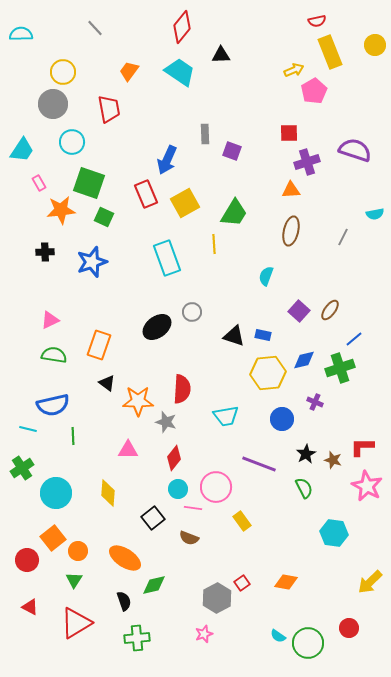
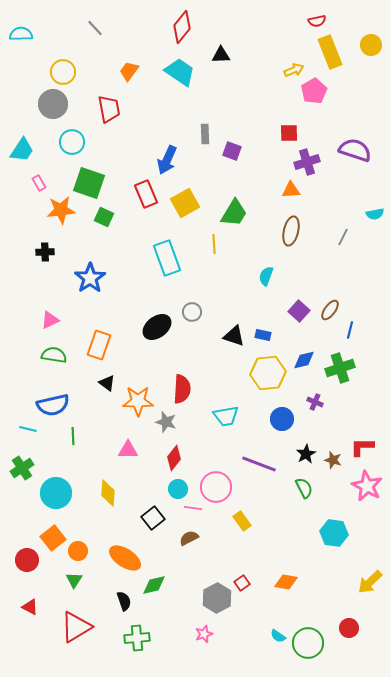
yellow circle at (375, 45): moved 4 px left
blue star at (92, 262): moved 2 px left, 16 px down; rotated 16 degrees counterclockwise
blue line at (354, 339): moved 4 px left, 9 px up; rotated 36 degrees counterclockwise
brown semicircle at (189, 538): rotated 132 degrees clockwise
red triangle at (76, 623): moved 4 px down
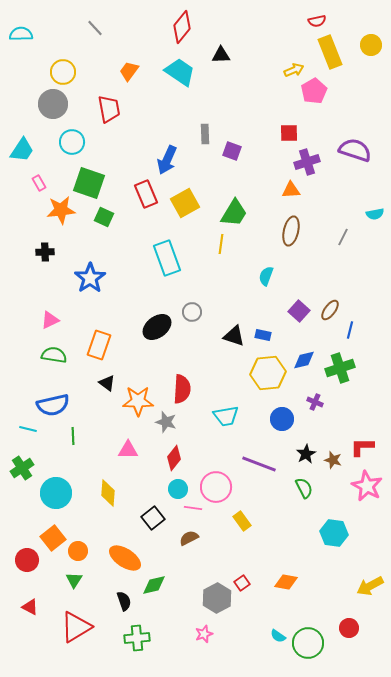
yellow line at (214, 244): moved 7 px right; rotated 12 degrees clockwise
yellow arrow at (370, 582): moved 4 px down; rotated 16 degrees clockwise
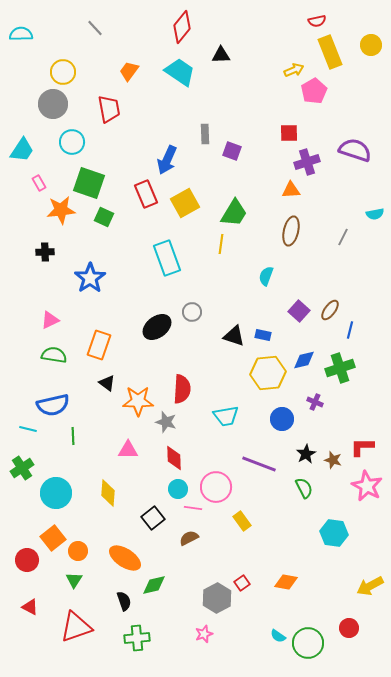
red diamond at (174, 458): rotated 40 degrees counterclockwise
red triangle at (76, 627): rotated 12 degrees clockwise
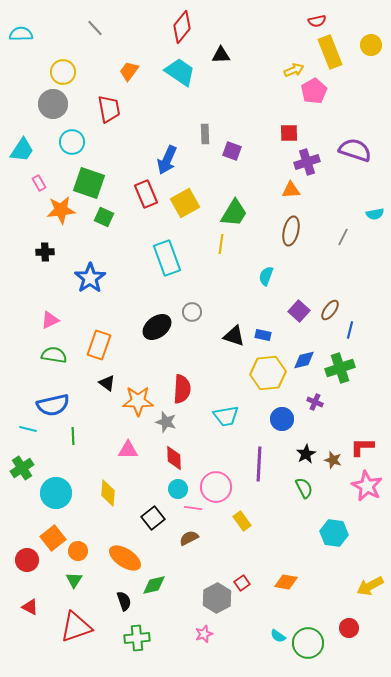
purple line at (259, 464): rotated 72 degrees clockwise
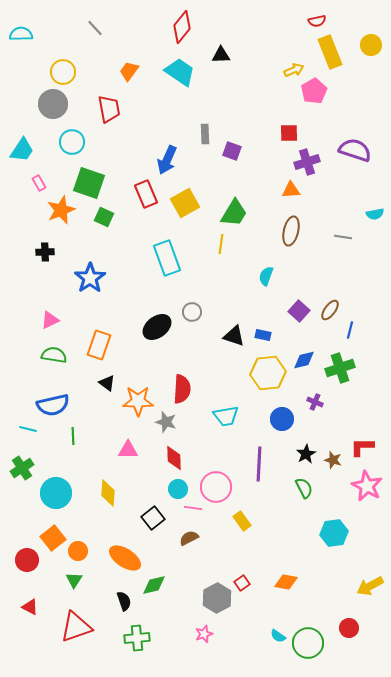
orange star at (61, 210): rotated 16 degrees counterclockwise
gray line at (343, 237): rotated 72 degrees clockwise
cyan hexagon at (334, 533): rotated 16 degrees counterclockwise
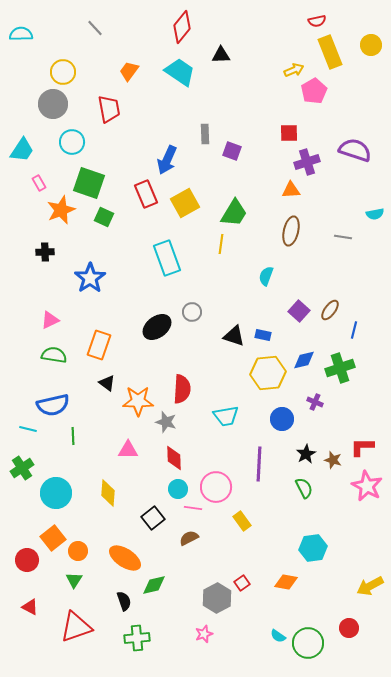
blue line at (350, 330): moved 4 px right
cyan hexagon at (334, 533): moved 21 px left, 15 px down
